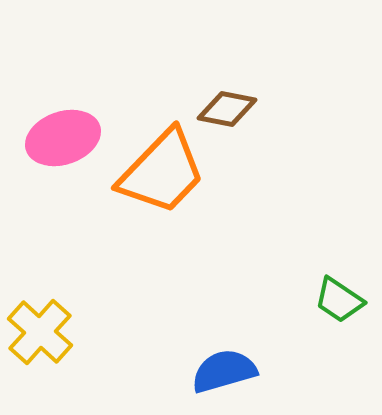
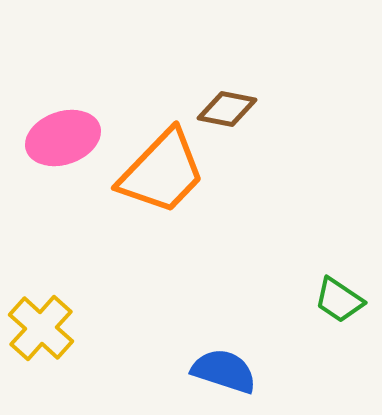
yellow cross: moved 1 px right, 4 px up
blue semicircle: rotated 34 degrees clockwise
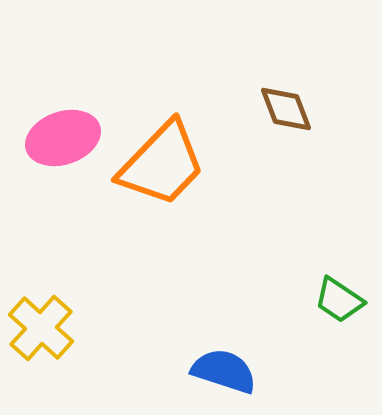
brown diamond: moved 59 px right; rotated 58 degrees clockwise
orange trapezoid: moved 8 px up
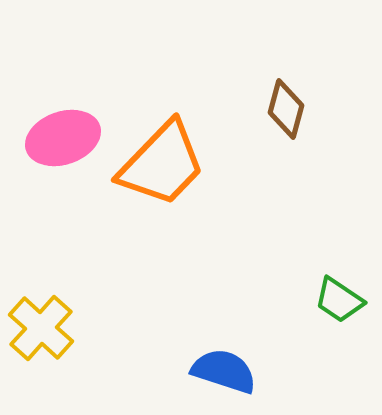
brown diamond: rotated 36 degrees clockwise
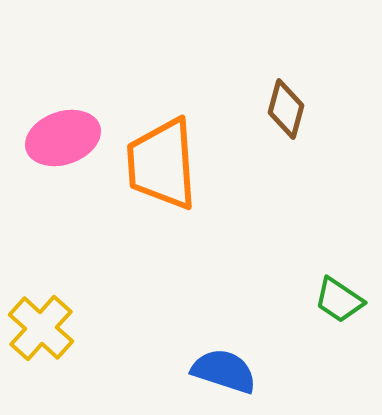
orange trapezoid: rotated 132 degrees clockwise
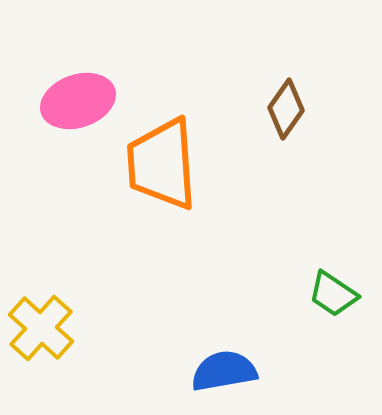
brown diamond: rotated 20 degrees clockwise
pink ellipse: moved 15 px right, 37 px up
green trapezoid: moved 6 px left, 6 px up
blue semicircle: rotated 28 degrees counterclockwise
